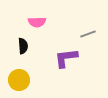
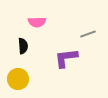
yellow circle: moved 1 px left, 1 px up
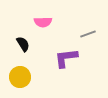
pink semicircle: moved 6 px right
black semicircle: moved 2 px up; rotated 28 degrees counterclockwise
yellow circle: moved 2 px right, 2 px up
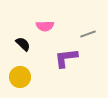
pink semicircle: moved 2 px right, 4 px down
black semicircle: rotated 14 degrees counterclockwise
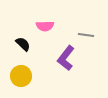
gray line: moved 2 px left, 1 px down; rotated 28 degrees clockwise
purple L-shape: rotated 45 degrees counterclockwise
yellow circle: moved 1 px right, 1 px up
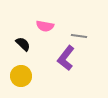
pink semicircle: rotated 12 degrees clockwise
gray line: moved 7 px left, 1 px down
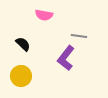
pink semicircle: moved 1 px left, 11 px up
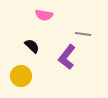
gray line: moved 4 px right, 2 px up
black semicircle: moved 9 px right, 2 px down
purple L-shape: moved 1 px right, 1 px up
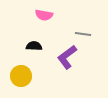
black semicircle: moved 2 px right; rotated 42 degrees counterclockwise
purple L-shape: rotated 15 degrees clockwise
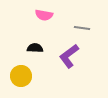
gray line: moved 1 px left, 6 px up
black semicircle: moved 1 px right, 2 px down
purple L-shape: moved 2 px right, 1 px up
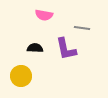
purple L-shape: moved 3 px left, 7 px up; rotated 65 degrees counterclockwise
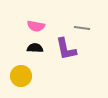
pink semicircle: moved 8 px left, 11 px down
